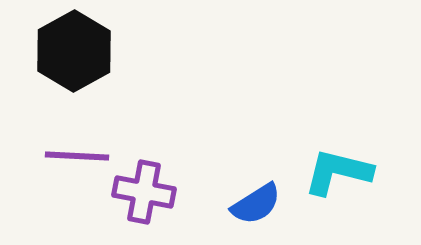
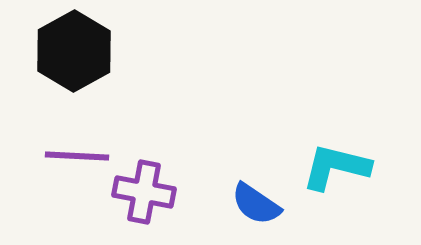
cyan L-shape: moved 2 px left, 5 px up
blue semicircle: rotated 66 degrees clockwise
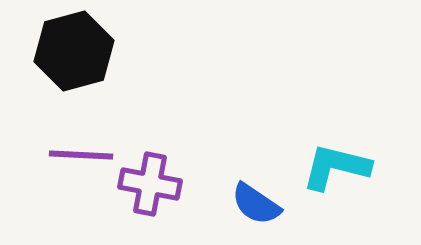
black hexagon: rotated 14 degrees clockwise
purple line: moved 4 px right, 1 px up
purple cross: moved 6 px right, 8 px up
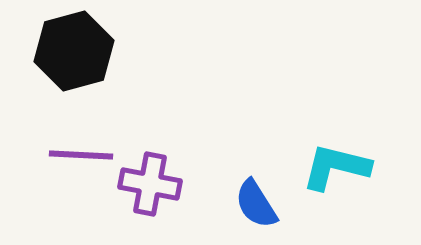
blue semicircle: rotated 24 degrees clockwise
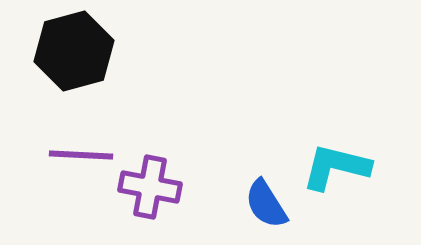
purple cross: moved 3 px down
blue semicircle: moved 10 px right
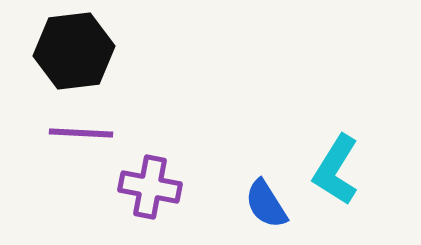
black hexagon: rotated 8 degrees clockwise
purple line: moved 22 px up
cyan L-shape: moved 3 px down; rotated 72 degrees counterclockwise
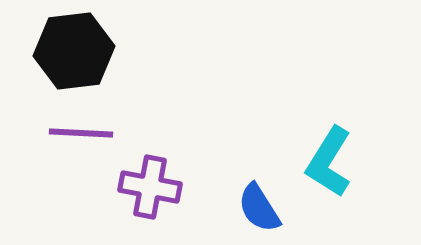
cyan L-shape: moved 7 px left, 8 px up
blue semicircle: moved 7 px left, 4 px down
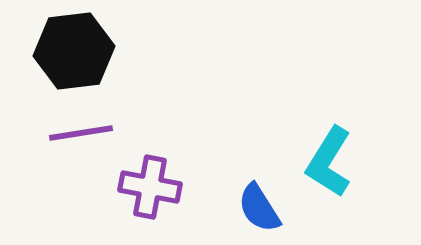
purple line: rotated 12 degrees counterclockwise
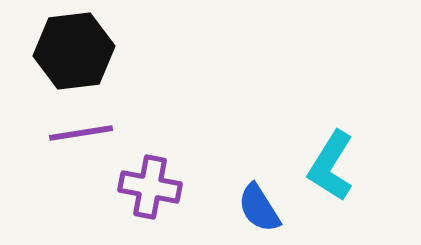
cyan L-shape: moved 2 px right, 4 px down
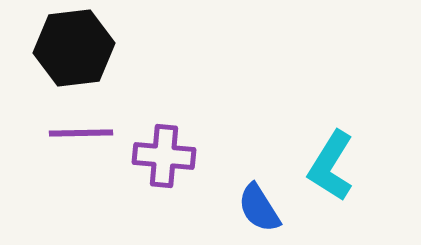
black hexagon: moved 3 px up
purple line: rotated 8 degrees clockwise
purple cross: moved 14 px right, 31 px up; rotated 6 degrees counterclockwise
